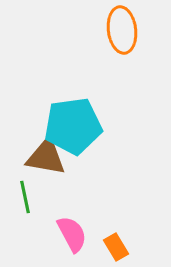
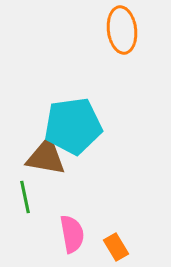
pink semicircle: rotated 18 degrees clockwise
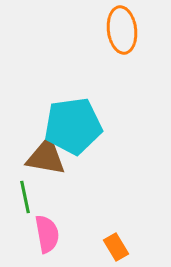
pink semicircle: moved 25 px left
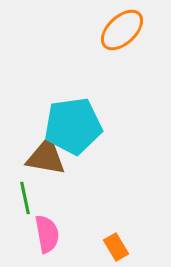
orange ellipse: rotated 54 degrees clockwise
green line: moved 1 px down
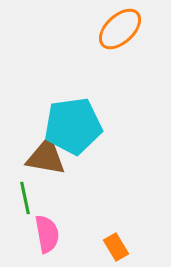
orange ellipse: moved 2 px left, 1 px up
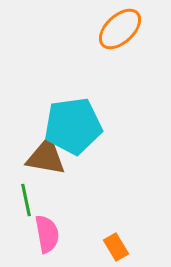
green line: moved 1 px right, 2 px down
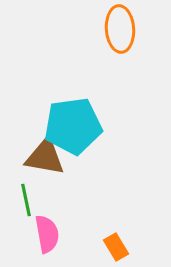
orange ellipse: rotated 51 degrees counterclockwise
brown triangle: moved 1 px left
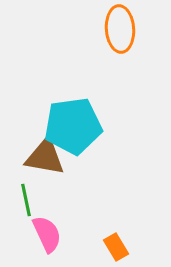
pink semicircle: rotated 15 degrees counterclockwise
